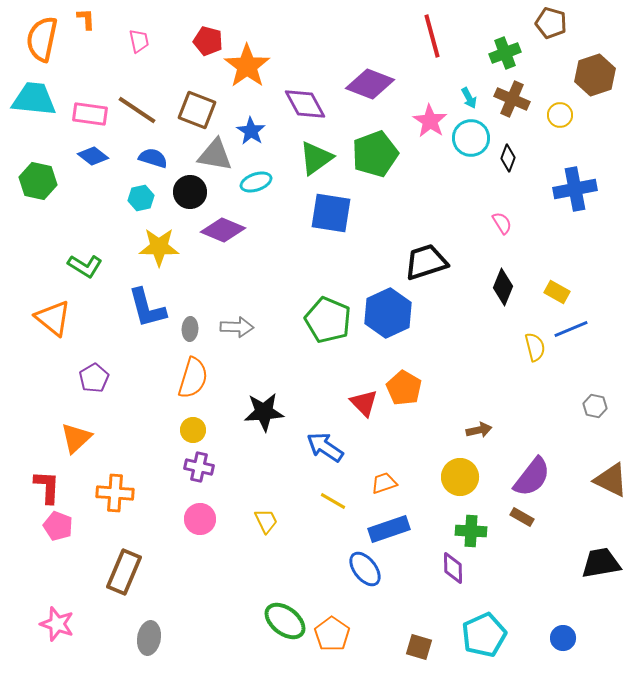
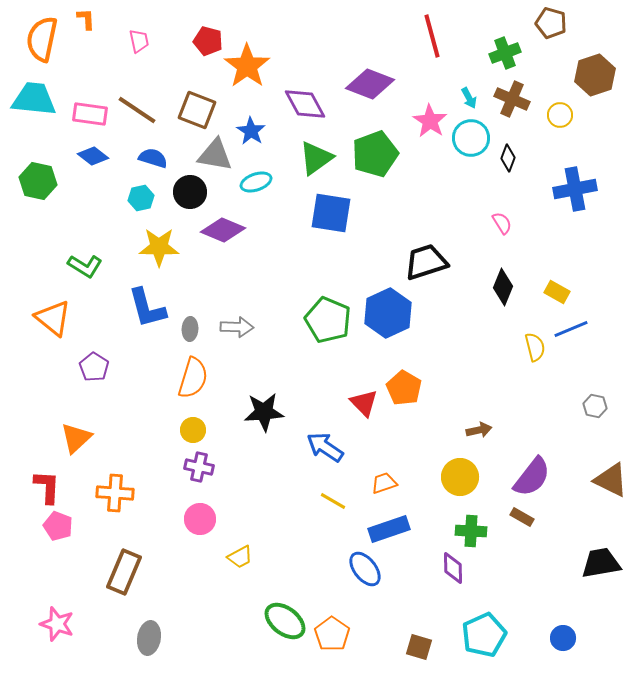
purple pentagon at (94, 378): moved 11 px up; rotated 8 degrees counterclockwise
yellow trapezoid at (266, 521): moved 26 px left, 36 px down; rotated 88 degrees clockwise
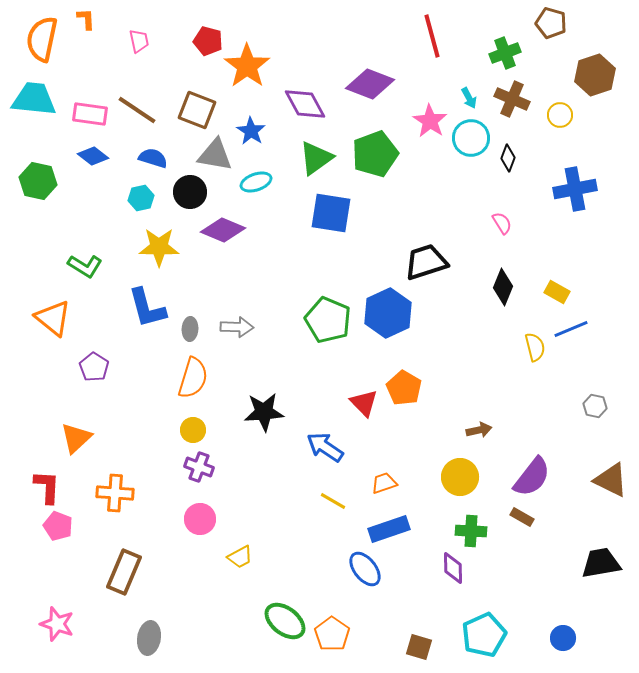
purple cross at (199, 467): rotated 8 degrees clockwise
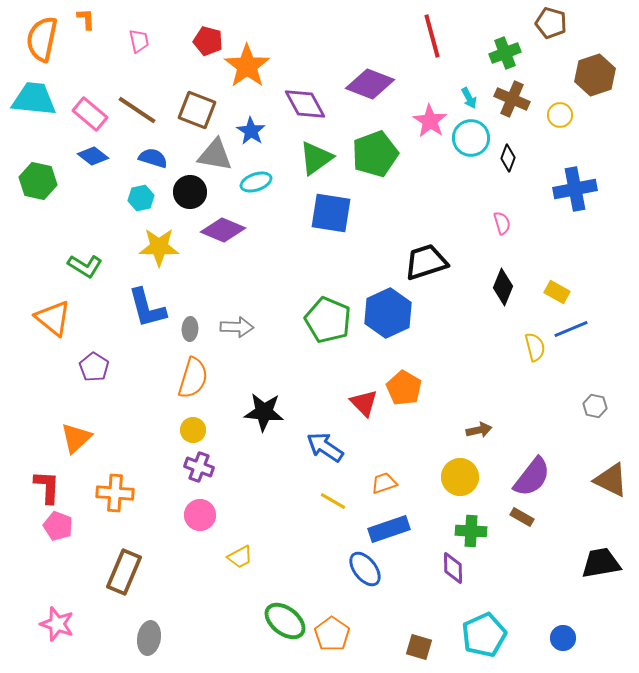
pink rectangle at (90, 114): rotated 32 degrees clockwise
pink semicircle at (502, 223): rotated 15 degrees clockwise
black star at (264, 412): rotated 9 degrees clockwise
pink circle at (200, 519): moved 4 px up
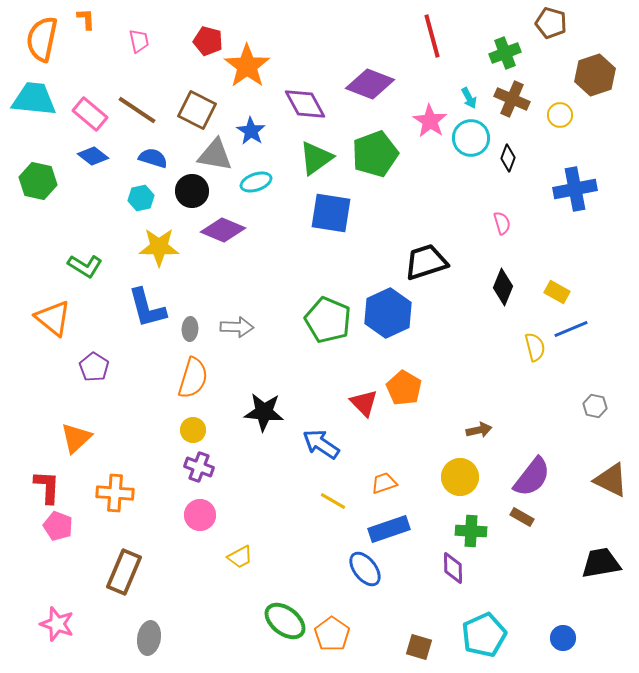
brown square at (197, 110): rotated 6 degrees clockwise
black circle at (190, 192): moved 2 px right, 1 px up
blue arrow at (325, 447): moved 4 px left, 3 px up
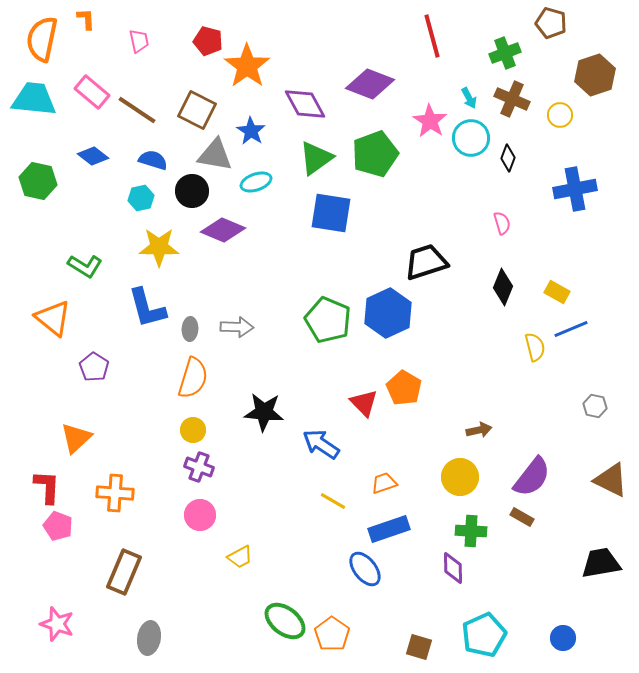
pink rectangle at (90, 114): moved 2 px right, 22 px up
blue semicircle at (153, 158): moved 2 px down
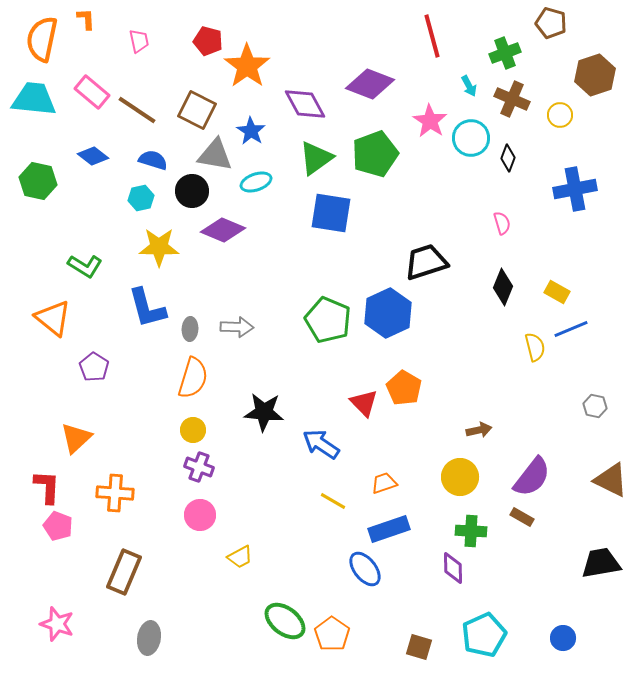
cyan arrow at (469, 98): moved 12 px up
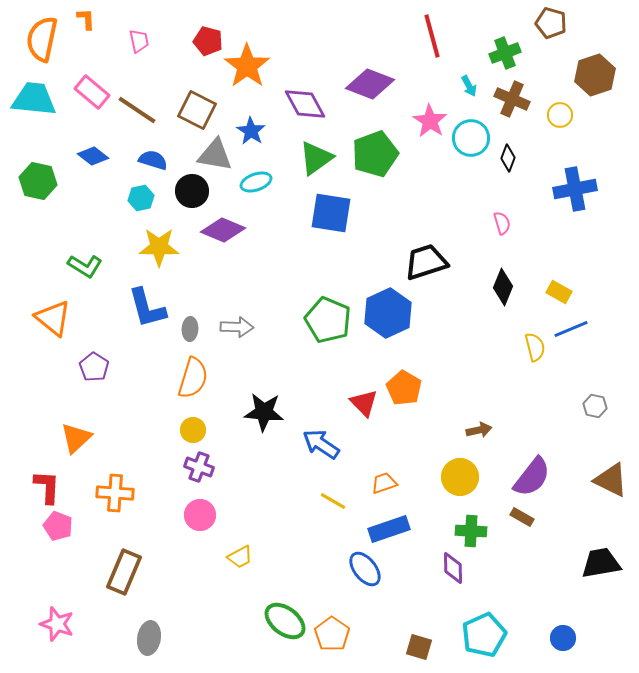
yellow rectangle at (557, 292): moved 2 px right
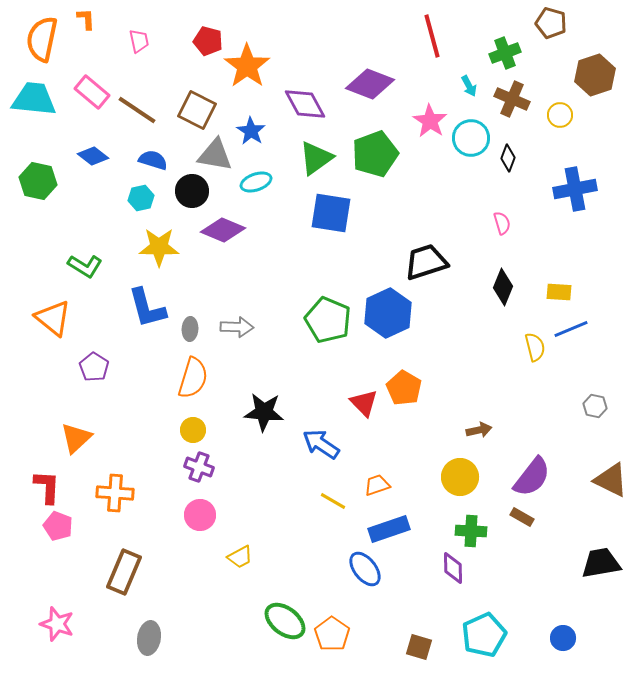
yellow rectangle at (559, 292): rotated 25 degrees counterclockwise
orange trapezoid at (384, 483): moved 7 px left, 2 px down
